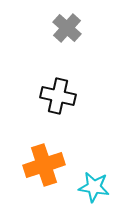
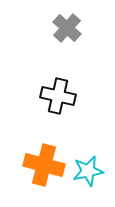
orange cross: rotated 33 degrees clockwise
cyan star: moved 6 px left, 16 px up; rotated 20 degrees counterclockwise
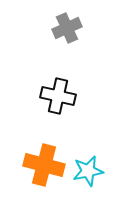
gray cross: rotated 24 degrees clockwise
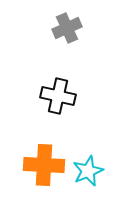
orange cross: rotated 12 degrees counterclockwise
cyan star: rotated 12 degrees counterclockwise
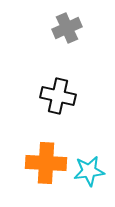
orange cross: moved 2 px right, 2 px up
cyan star: moved 1 px right; rotated 16 degrees clockwise
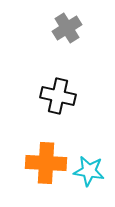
gray cross: rotated 8 degrees counterclockwise
cyan star: rotated 16 degrees clockwise
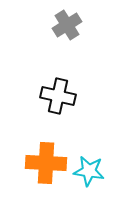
gray cross: moved 3 px up
